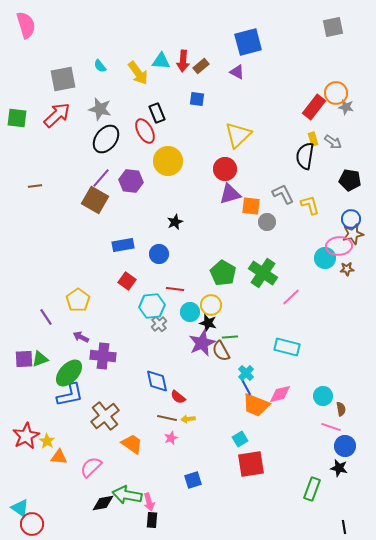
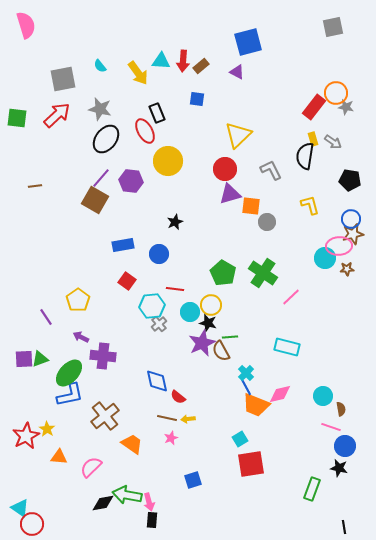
gray L-shape at (283, 194): moved 12 px left, 24 px up
yellow star at (47, 441): moved 12 px up
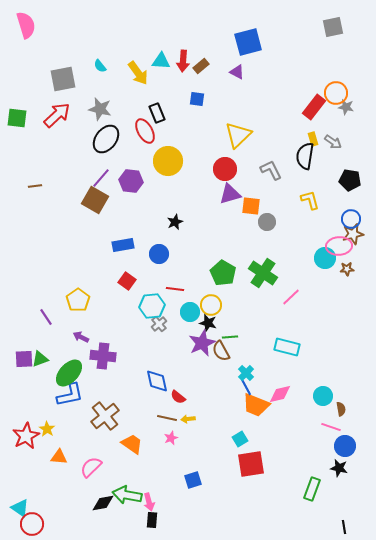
yellow L-shape at (310, 205): moved 5 px up
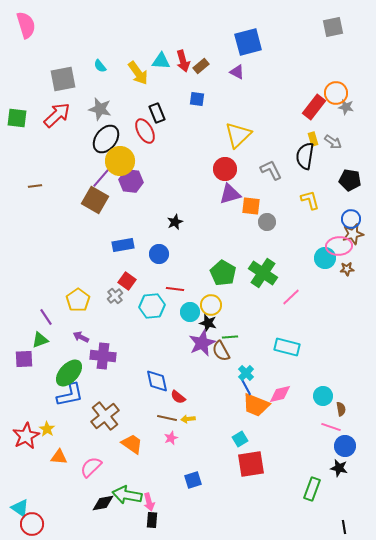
red arrow at (183, 61): rotated 20 degrees counterclockwise
yellow circle at (168, 161): moved 48 px left
gray cross at (159, 324): moved 44 px left, 28 px up
green triangle at (40, 359): moved 19 px up
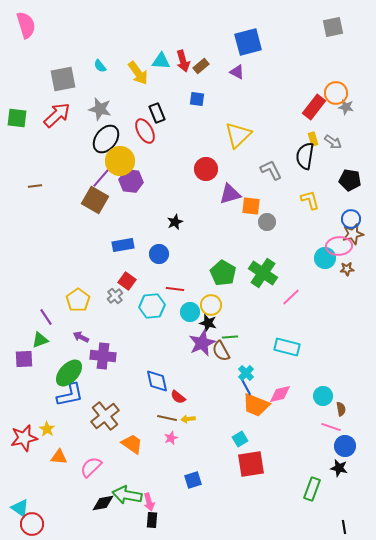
red circle at (225, 169): moved 19 px left
red star at (26, 436): moved 2 px left, 2 px down; rotated 16 degrees clockwise
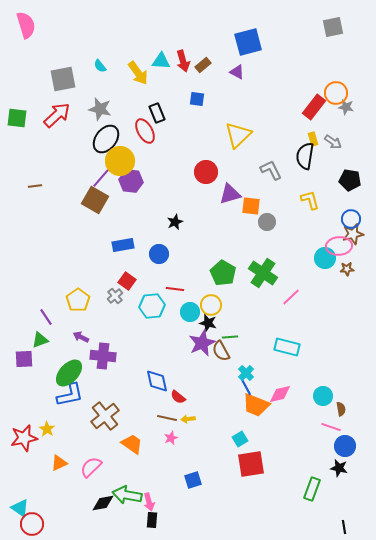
brown rectangle at (201, 66): moved 2 px right, 1 px up
red circle at (206, 169): moved 3 px down
orange triangle at (59, 457): moved 6 px down; rotated 30 degrees counterclockwise
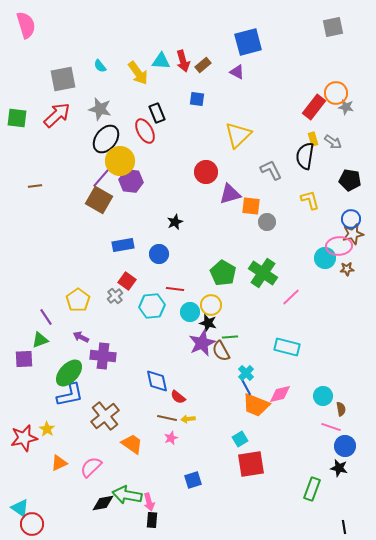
brown square at (95, 200): moved 4 px right
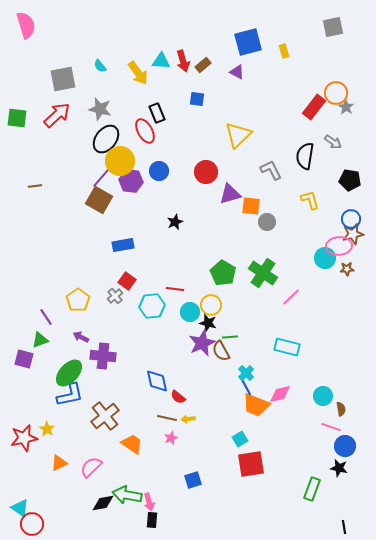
gray star at (346, 107): rotated 21 degrees clockwise
yellow rectangle at (313, 139): moved 29 px left, 88 px up
blue circle at (159, 254): moved 83 px up
purple square at (24, 359): rotated 18 degrees clockwise
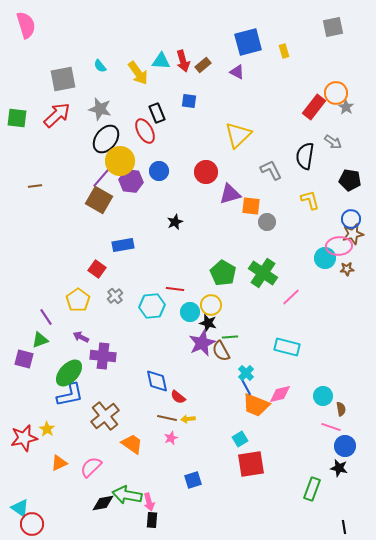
blue square at (197, 99): moved 8 px left, 2 px down
red square at (127, 281): moved 30 px left, 12 px up
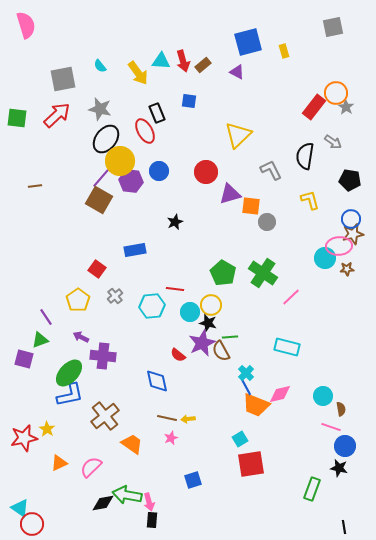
blue rectangle at (123, 245): moved 12 px right, 5 px down
red semicircle at (178, 397): moved 42 px up
